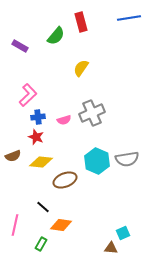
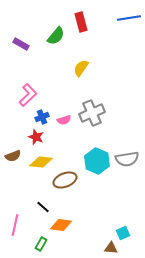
purple rectangle: moved 1 px right, 2 px up
blue cross: moved 4 px right; rotated 16 degrees counterclockwise
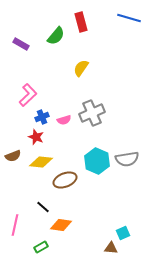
blue line: rotated 25 degrees clockwise
green rectangle: moved 3 px down; rotated 32 degrees clockwise
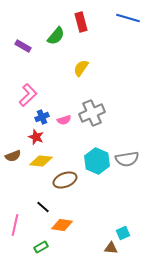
blue line: moved 1 px left
purple rectangle: moved 2 px right, 2 px down
yellow diamond: moved 1 px up
orange diamond: moved 1 px right
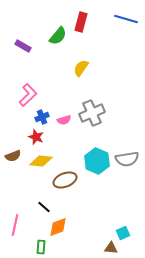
blue line: moved 2 px left, 1 px down
red rectangle: rotated 30 degrees clockwise
green semicircle: moved 2 px right
black line: moved 1 px right
orange diamond: moved 4 px left, 2 px down; rotated 30 degrees counterclockwise
green rectangle: rotated 56 degrees counterclockwise
